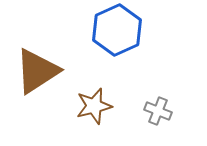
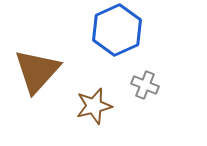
brown triangle: rotated 15 degrees counterclockwise
gray cross: moved 13 px left, 26 px up
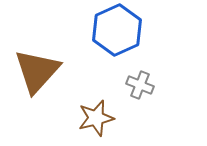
gray cross: moved 5 px left
brown star: moved 2 px right, 12 px down
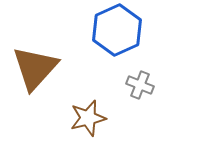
brown triangle: moved 2 px left, 3 px up
brown star: moved 8 px left
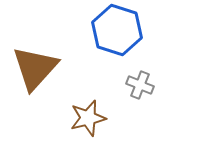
blue hexagon: rotated 18 degrees counterclockwise
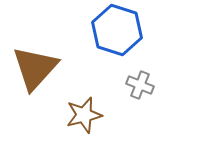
brown star: moved 4 px left, 3 px up
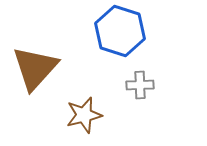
blue hexagon: moved 3 px right, 1 px down
gray cross: rotated 24 degrees counterclockwise
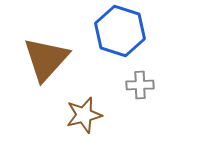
brown triangle: moved 11 px right, 9 px up
